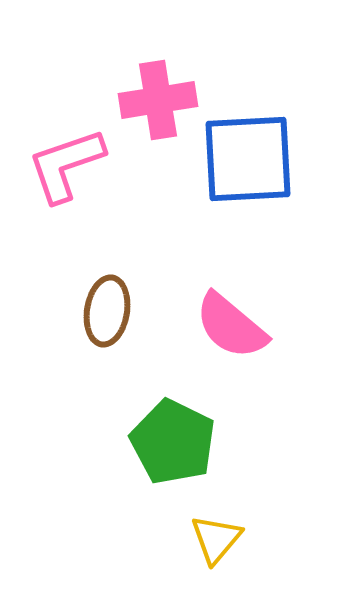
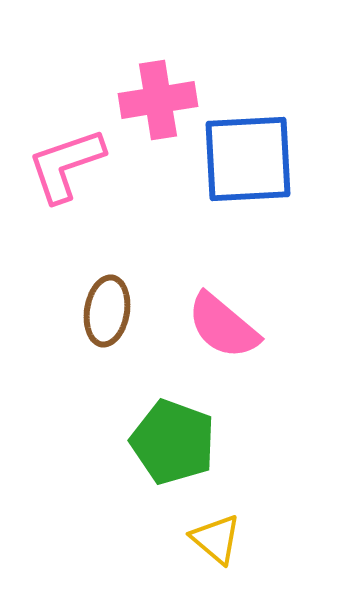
pink semicircle: moved 8 px left
green pentagon: rotated 6 degrees counterclockwise
yellow triangle: rotated 30 degrees counterclockwise
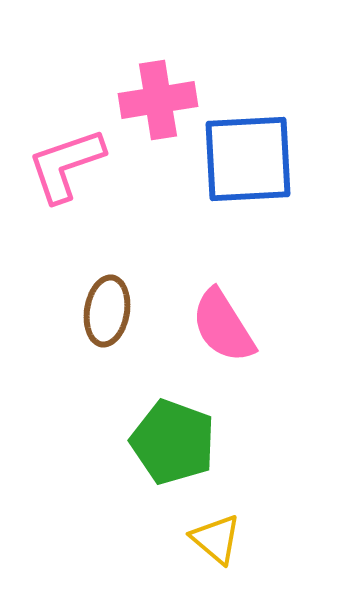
pink semicircle: rotated 18 degrees clockwise
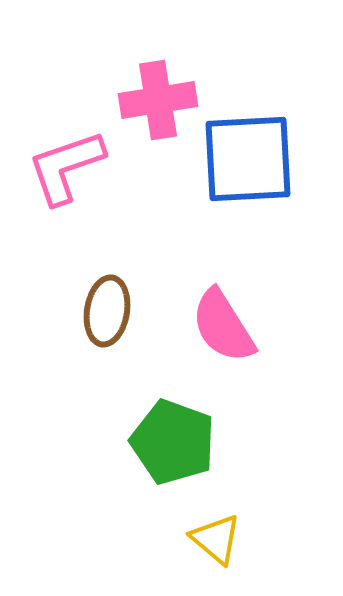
pink L-shape: moved 2 px down
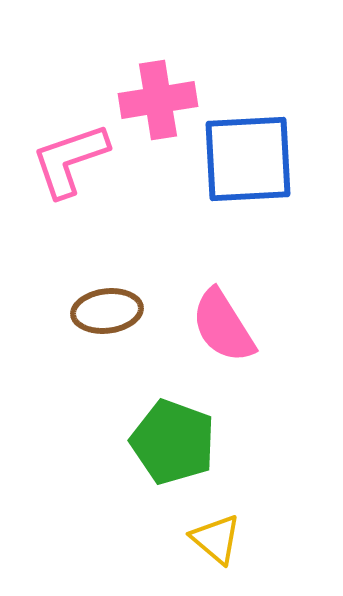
pink L-shape: moved 4 px right, 7 px up
brown ellipse: rotated 74 degrees clockwise
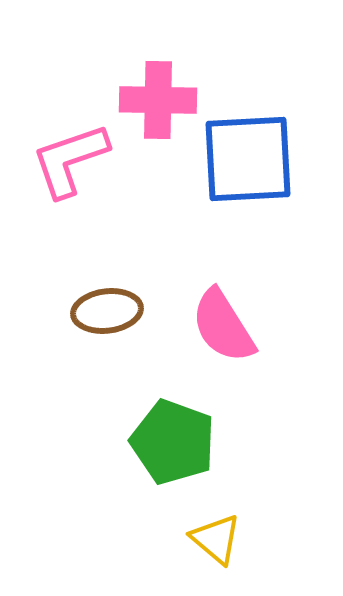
pink cross: rotated 10 degrees clockwise
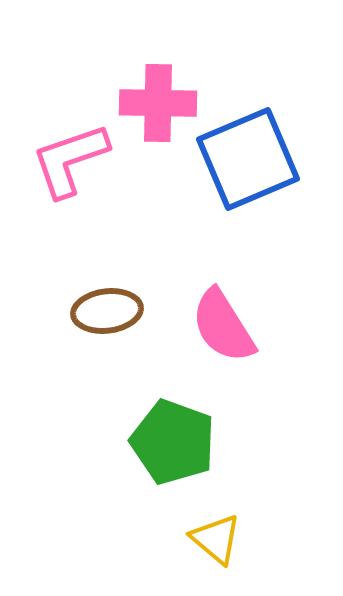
pink cross: moved 3 px down
blue square: rotated 20 degrees counterclockwise
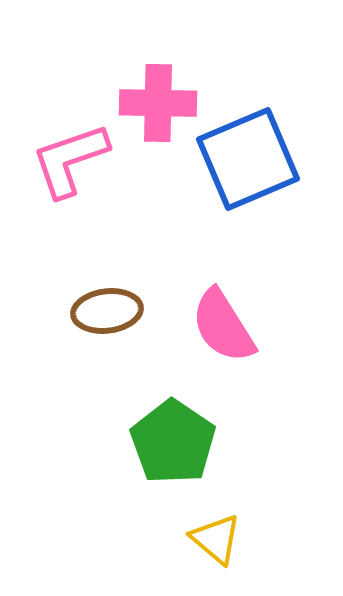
green pentagon: rotated 14 degrees clockwise
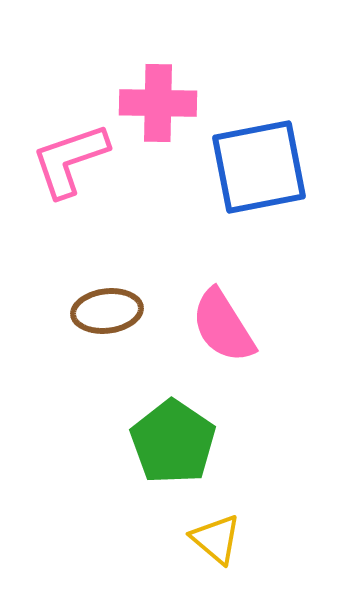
blue square: moved 11 px right, 8 px down; rotated 12 degrees clockwise
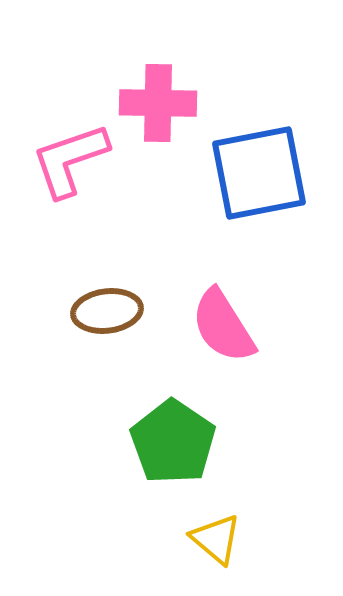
blue square: moved 6 px down
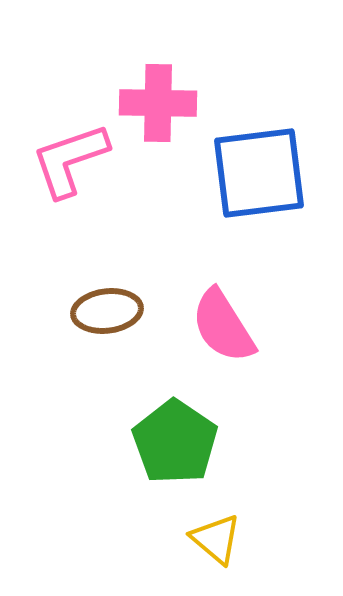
blue square: rotated 4 degrees clockwise
green pentagon: moved 2 px right
